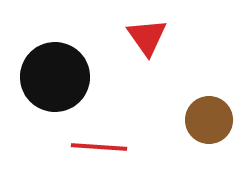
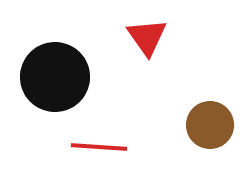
brown circle: moved 1 px right, 5 px down
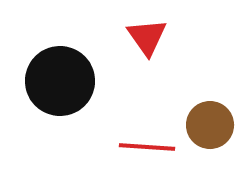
black circle: moved 5 px right, 4 px down
red line: moved 48 px right
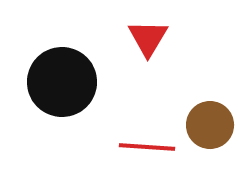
red triangle: moved 1 px right, 1 px down; rotated 6 degrees clockwise
black circle: moved 2 px right, 1 px down
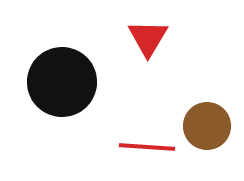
brown circle: moved 3 px left, 1 px down
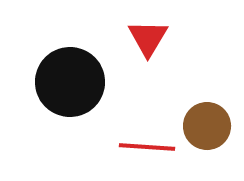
black circle: moved 8 px right
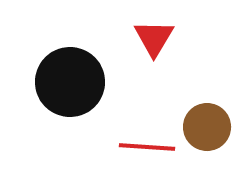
red triangle: moved 6 px right
brown circle: moved 1 px down
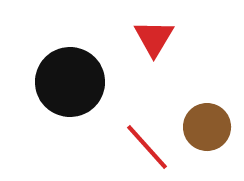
red line: rotated 44 degrees clockwise
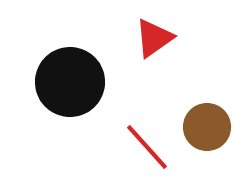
red triangle: rotated 24 degrees clockwise
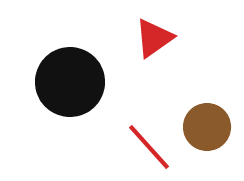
red line: moved 2 px right
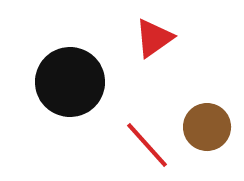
red line: moved 2 px left, 2 px up
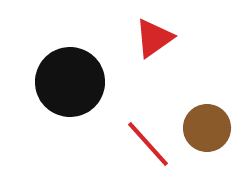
brown circle: moved 1 px down
red line: moved 1 px right, 1 px up
